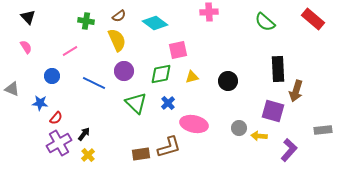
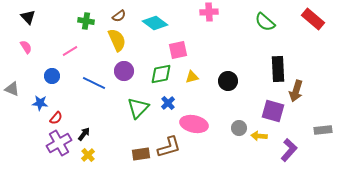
green triangle: moved 2 px right, 5 px down; rotated 30 degrees clockwise
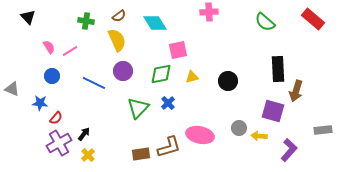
cyan diamond: rotated 20 degrees clockwise
pink semicircle: moved 23 px right
purple circle: moved 1 px left
pink ellipse: moved 6 px right, 11 px down
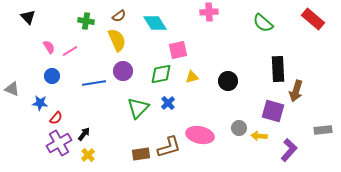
green semicircle: moved 2 px left, 1 px down
blue line: rotated 35 degrees counterclockwise
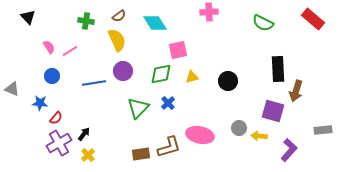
green semicircle: rotated 15 degrees counterclockwise
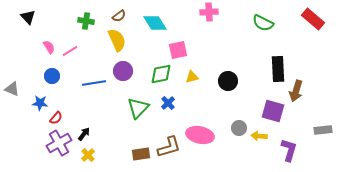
purple L-shape: rotated 25 degrees counterclockwise
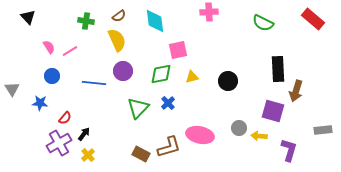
cyan diamond: moved 2 px up; rotated 25 degrees clockwise
blue line: rotated 15 degrees clockwise
gray triangle: rotated 35 degrees clockwise
red semicircle: moved 9 px right
brown rectangle: rotated 36 degrees clockwise
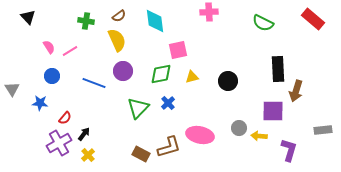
blue line: rotated 15 degrees clockwise
purple square: rotated 15 degrees counterclockwise
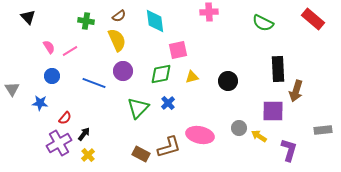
yellow arrow: rotated 28 degrees clockwise
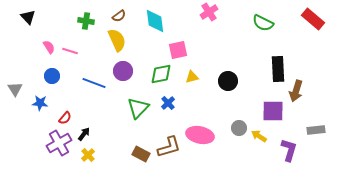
pink cross: rotated 30 degrees counterclockwise
pink line: rotated 49 degrees clockwise
gray triangle: moved 3 px right
gray rectangle: moved 7 px left
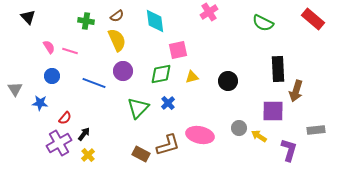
brown semicircle: moved 2 px left
brown L-shape: moved 1 px left, 2 px up
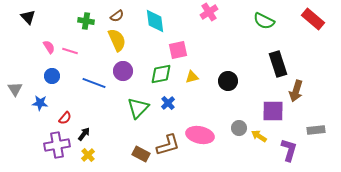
green semicircle: moved 1 px right, 2 px up
black rectangle: moved 5 px up; rotated 15 degrees counterclockwise
purple cross: moved 2 px left, 2 px down; rotated 20 degrees clockwise
